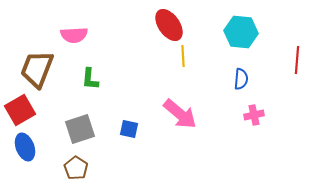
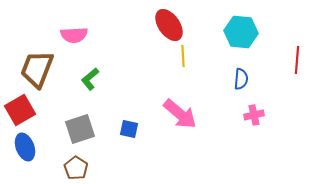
green L-shape: rotated 45 degrees clockwise
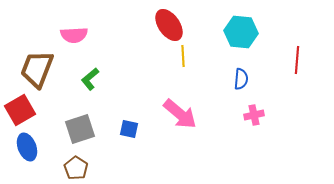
blue ellipse: moved 2 px right
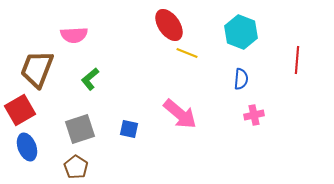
cyan hexagon: rotated 16 degrees clockwise
yellow line: moved 4 px right, 3 px up; rotated 65 degrees counterclockwise
brown pentagon: moved 1 px up
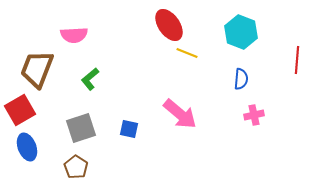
gray square: moved 1 px right, 1 px up
